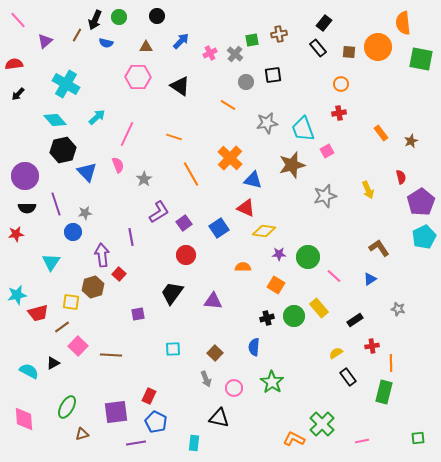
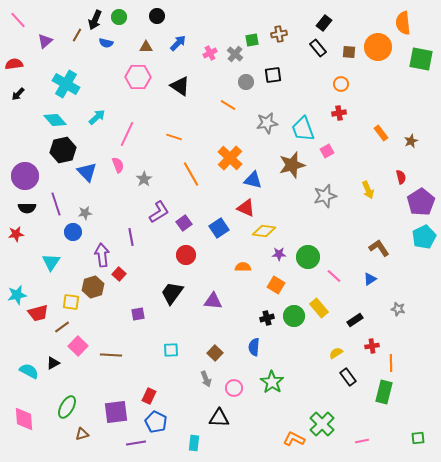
blue arrow at (181, 41): moved 3 px left, 2 px down
cyan square at (173, 349): moved 2 px left, 1 px down
black triangle at (219, 418): rotated 10 degrees counterclockwise
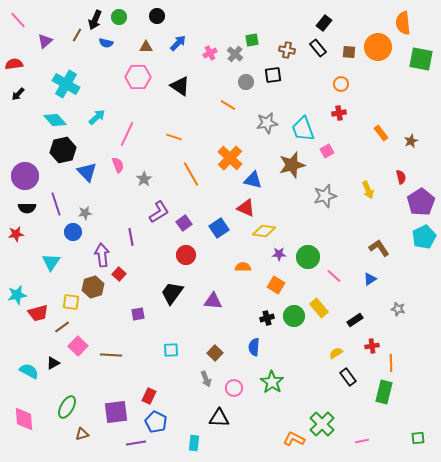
brown cross at (279, 34): moved 8 px right, 16 px down; rotated 21 degrees clockwise
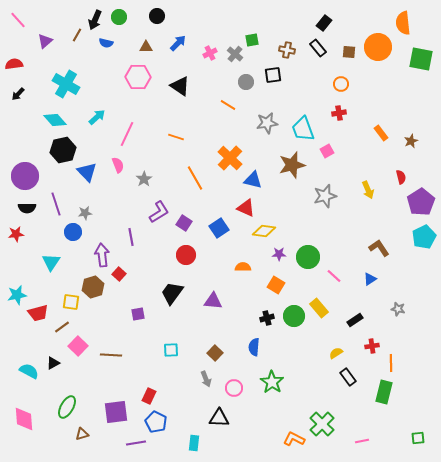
orange line at (174, 137): moved 2 px right
orange line at (191, 174): moved 4 px right, 4 px down
purple square at (184, 223): rotated 21 degrees counterclockwise
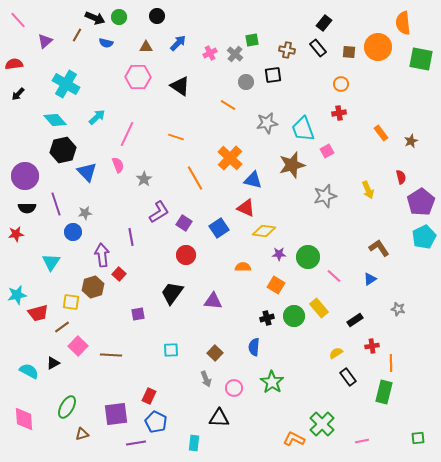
black arrow at (95, 20): moved 2 px up; rotated 90 degrees counterclockwise
purple square at (116, 412): moved 2 px down
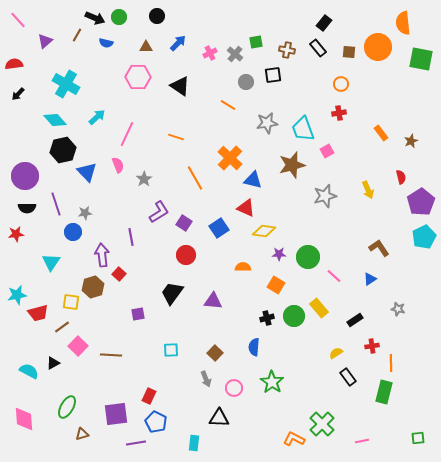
green square at (252, 40): moved 4 px right, 2 px down
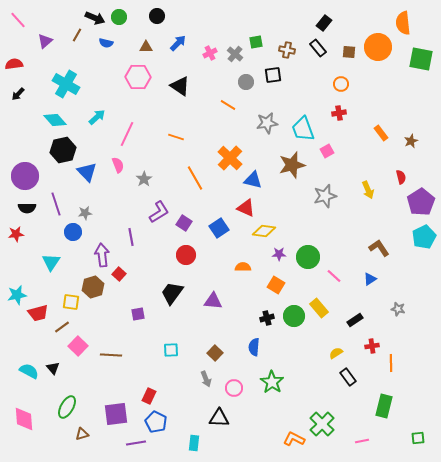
black triangle at (53, 363): moved 5 px down; rotated 40 degrees counterclockwise
green rectangle at (384, 392): moved 14 px down
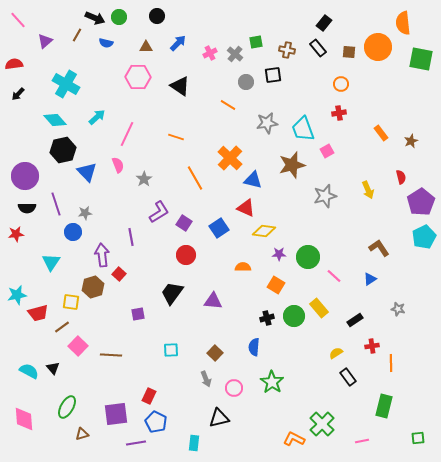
black triangle at (219, 418): rotated 15 degrees counterclockwise
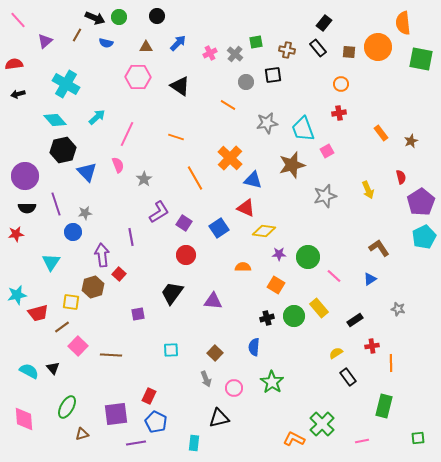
black arrow at (18, 94): rotated 32 degrees clockwise
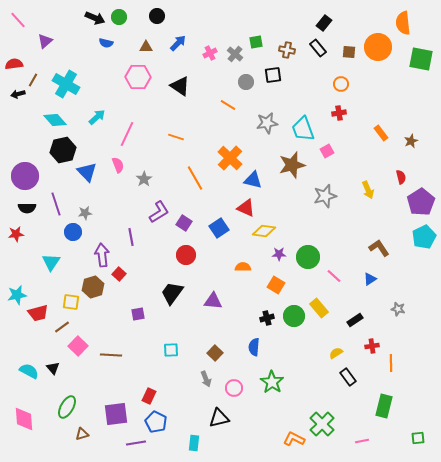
brown line at (77, 35): moved 44 px left, 45 px down
